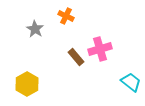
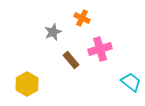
orange cross: moved 16 px right, 2 px down
gray star: moved 18 px right, 3 px down; rotated 18 degrees clockwise
brown rectangle: moved 5 px left, 3 px down
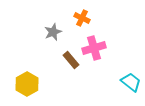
pink cross: moved 6 px left, 1 px up
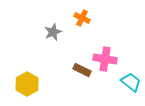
pink cross: moved 11 px right, 11 px down; rotated 25 degrees clockwise
brown rectangle: moved 11 px right, 10 px down; rotated 24 degrees counterclockwise
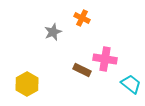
cyan trapezoid: moved 2 px down
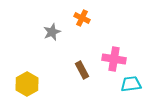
gray star: moved 1 px left
pink cross: moved 9 px right
brown rectangle: rotated 36 degrees clockwise
cyan trapezoid: rotated 45 degrees counterclockwise
